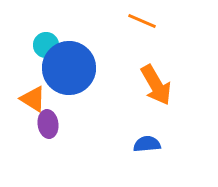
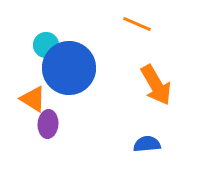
orange line: moved 5 px left, 3 px down
purple ellipse: rotated 12 degrees clockwise
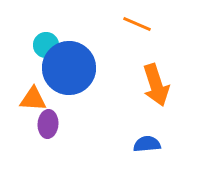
orange arrow: rotated 12 degrees clockwise
orange triangle: rotated 28 degrees counterclockwise
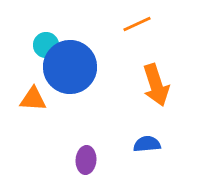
orange line: rotated 48 degrees counterclockwise
blue circle: moved 1 px right, 1 px up
purple ellipse: moved 38 px right, 36 px down
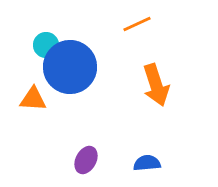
blue semicircle: moved 19 px down
purple ellipse: rotated 24 degrees clockwise
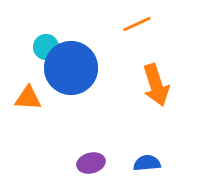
cyan circle: moved 2 px down
blue circle: moved 1 px right, 1 px down
orange triangle: moved 5 px left, 1 px up
purple ellipse: moved 5 px right, 3 px down; rotated 48 degrees clockwise
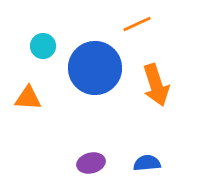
cyan circle: moved 3 px left, 1 px up
blue circle: moved 24 px right
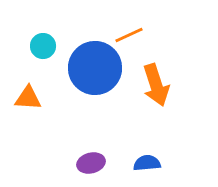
orange line: moved 8 px left, 11 px down
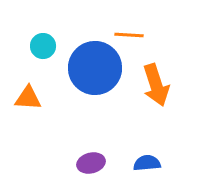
orange line: rotated 28 degrees clockwise
